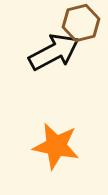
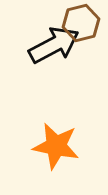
black arrow: moved 7 px up
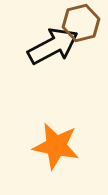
black arrow: moved 1 px left, 1 px down
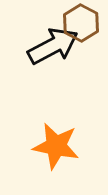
brown hexagon: rotated 18 degrees counterclockwise
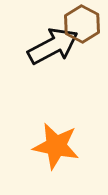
brown hexagon: moved 1 px right, 1 px down
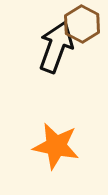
black arrow: moved 3 px right, 1 px down; rotated 42 degrees counterclockwise
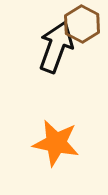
orange star: moved 3 px up
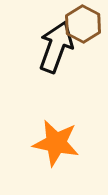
brown hexagon: moved 1 px right
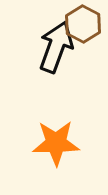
orange star: rotated 12 degrees counterclockwise
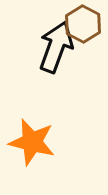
orange star: moved 24 px left, 1 px up; rotated 15 degrees clockwise
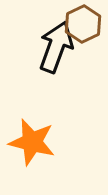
brown hexagon: rotated 6 degrees clockwise
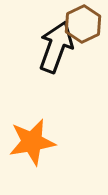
orange star: rotated 24 degrees counterclockwise
